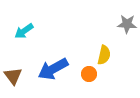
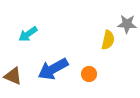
cyan arrow: moved 4 px right, 3 px down
yellow semicircle: moved 4 px right, 15 px up
brown triangle: rotated 30 degrees counterclockwise
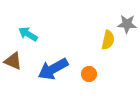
cyan arrow: rotated 66 degrees clockwise
brown triangle: moved 15 px up
